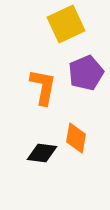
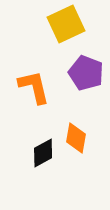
purple pentagon: rotated 28 degrees counterclockwise
orange L-shape: moved 9 px left; rotated 24 degrees counterclockwise
black diamond: moved 1 px right; rotated 36 degrees counterclockwise
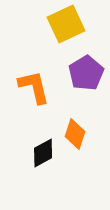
purple pentagon: rotated 20 degrees clockwise
orange diamond: moved 1 px left, 4 px up; rotated 8 degrees clockwise
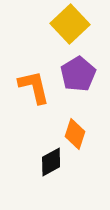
yellow square: moved 4 px right; rotated 18 degrees counterclockwise
purple pentagon: moved 8 px left, 1 px down
black diamond: moved 8 px right, 9 px down
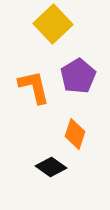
yellow square: moved 17 px left
purple pentagon: moved 2 px down
black diamond: moved 5 px down; rotated 64 degrees clockwise
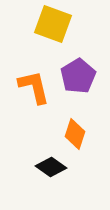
yellow square: rotated 27 degrees counterclockwise
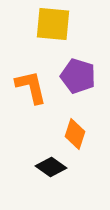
yellow square: rotated 15 degrees counterclockwise
purple pentagon: rotated 24 degrees counterclockwise
orange L-shape: moved 3 px left
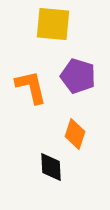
black diamond: rotated 52 degrees clockwise
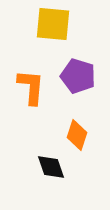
orange L-shape: rotated 18 degrees clockwise
orange diamond: moved 2 px right, 1 px down
black diamond: rotated 16 degrees counterclockwise
